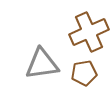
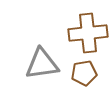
brown cross: moved 1 px left, 1 px down; rotated 18 degrees clockwise
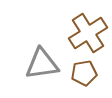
brown cross: rotated 27 degrees counterclockwise
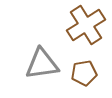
brown cross: moved 2 px left, 8 px up
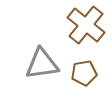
brown cross: rotated 18 degrees counterclockwise
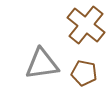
brown pentagon: rotated 20 degrees clockwise
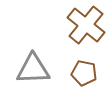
gray triangle: moved 9 px left, 5 px down; rotated 6 degrees clockwise
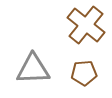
brown pentagon: rotated 15 degrees counterclockwise
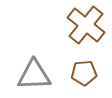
gray triangle: moved 1 px right, 6 px down
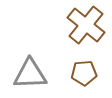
gray triangle: moved 4 px left, 1 px up
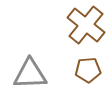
brown pentagon: moved 4 px right, 3 px up
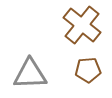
brown cross: moved 4 px left
